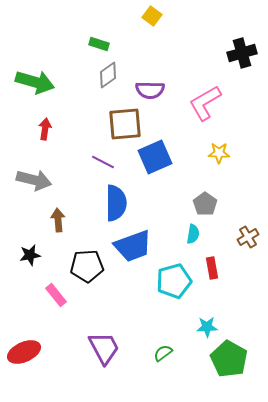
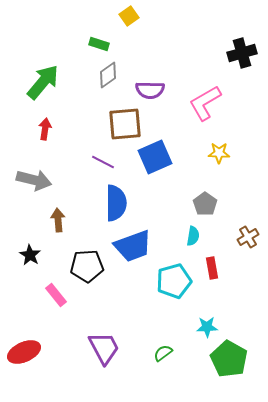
yellow square: moved 23 px left; rotated 18 degrees clockwise
green arrow: moved 8 px right; rotated 66 degrees counterclockwise
cyan semicircle: moved 2 px down
black star: rotated 30 degrees counterclockwise
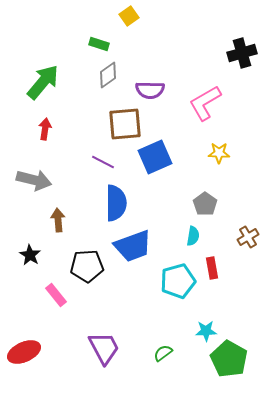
cyan pentagon: moved 4 px right
cyan star: moved 1 px left, 4 px down
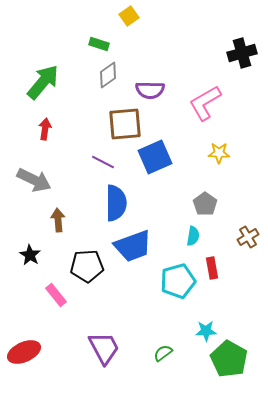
gray arrow: rotated 12 degrees clockwise
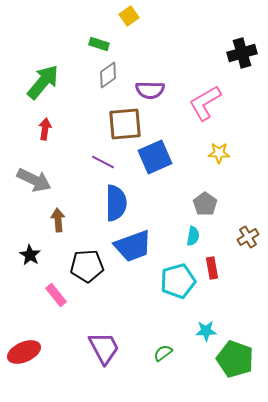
green pentagon: moved 6 px right; rotated 9 degrees counterclockwise
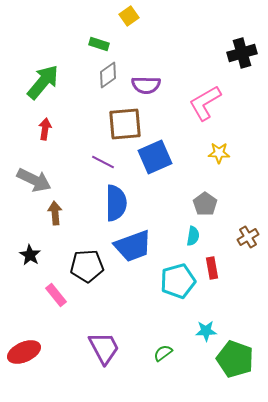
purple semicircle: moved 4 px left, 5 px up
brown arrow: moved 3 px left, 7 px up
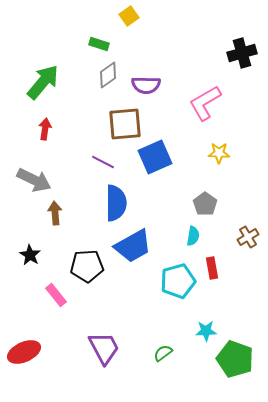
blue trapezoid: rotated 9 degrees counterclockwise
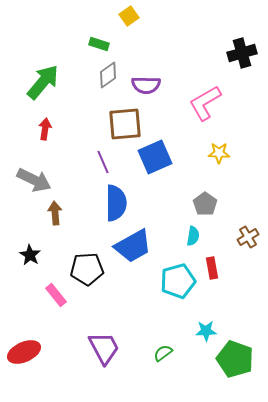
purple line: rotated 40 degrees clockwise
black pentagon: moved 3 px down
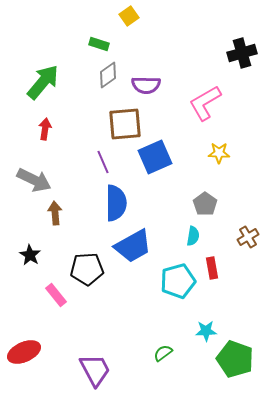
purple trapezoid: moved 9 px left, 22 px down
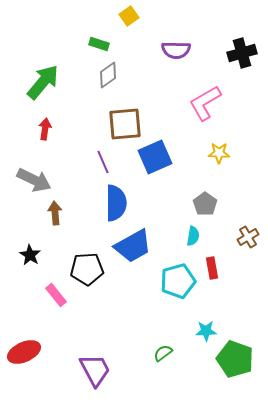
purple semicircle: moved 30 px right, 35 px up
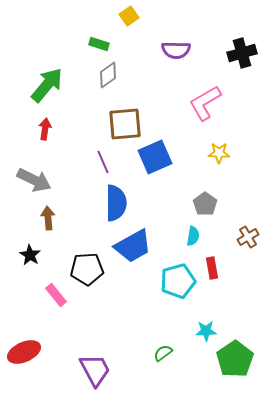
green arrow: moved 4 px right, 3 px down
brown arrow: moved 7 px left, 5 px down
green pentagon: rotated 18 degrees clockwise
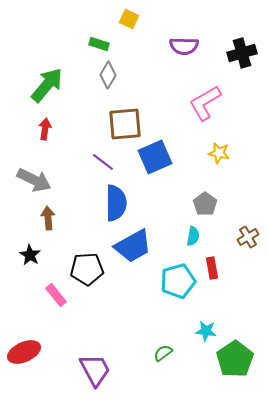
yellow square: moved 3 px down; rotated 30 degrees counterclockwise
purple semicircle: moved 8 px right, 4 px up
gray diamond: rotated 24 degrees counterclockwise
yellow star: rotated 10 degrees clockwise
purple line: rotated 30 degrees counterclockwise
cyan star: rotated 10 degrees clockwise
